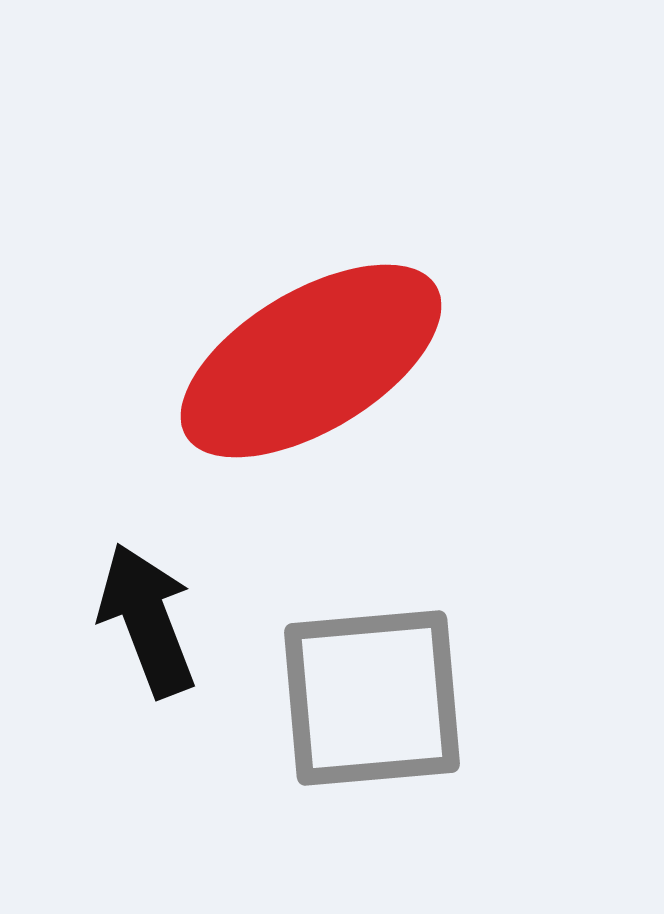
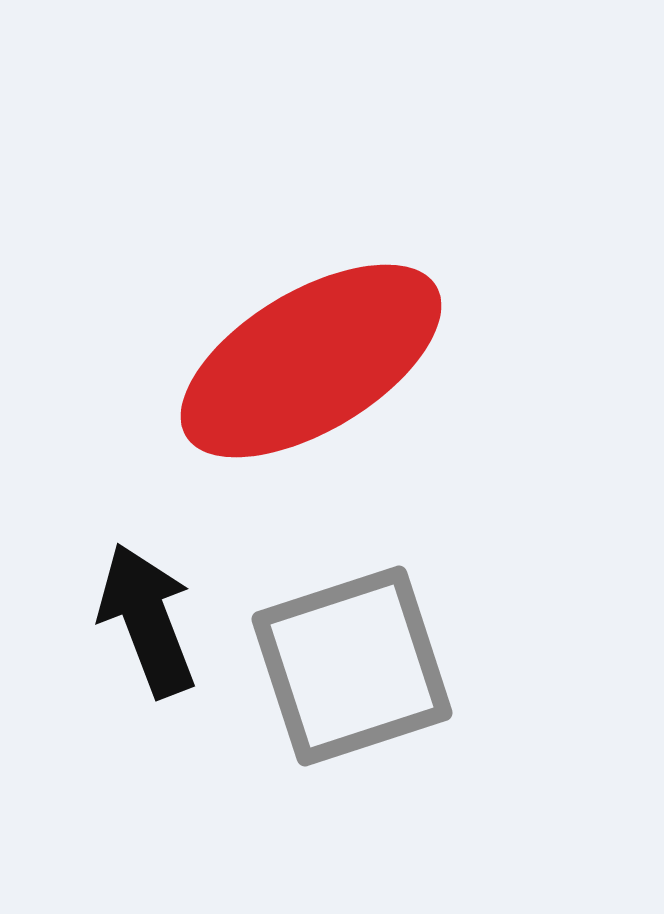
gray square: moved 20 px left, 32 px up; rotated 13 degrees counterclockwise
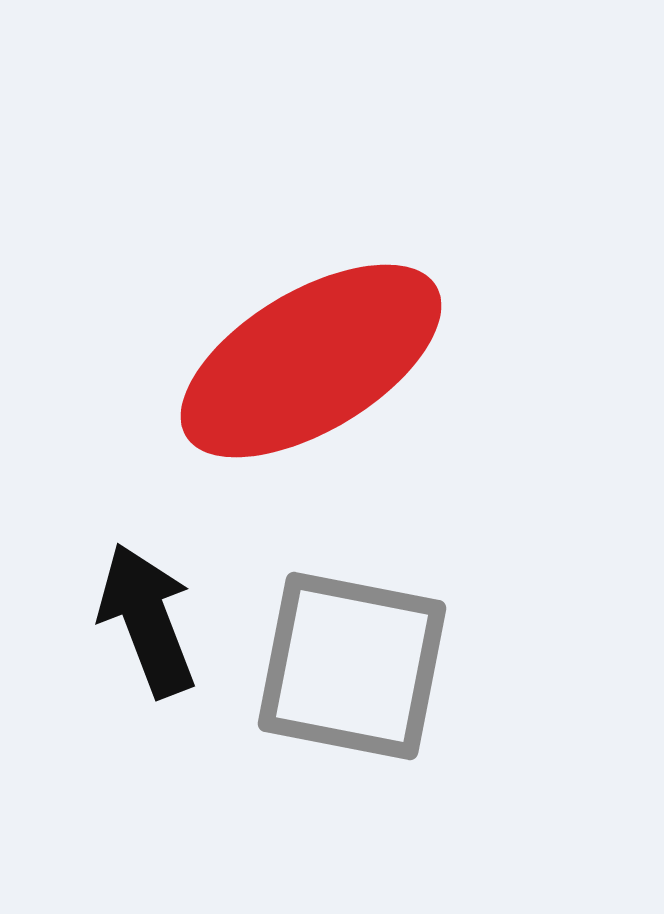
gray square: rotated 29 degrees clockwise
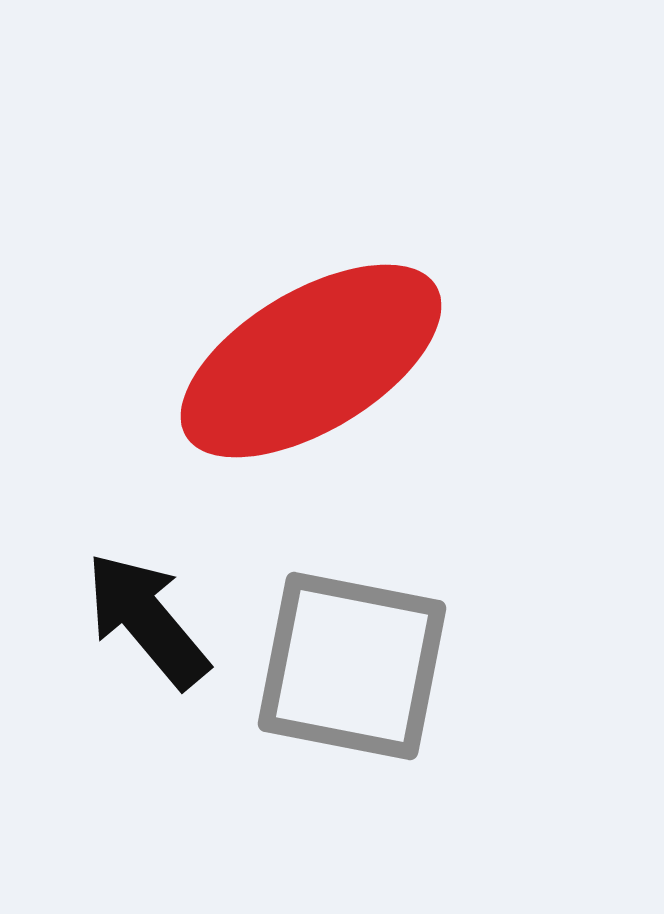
black arrow: rotated 19 degrees counterclockwise
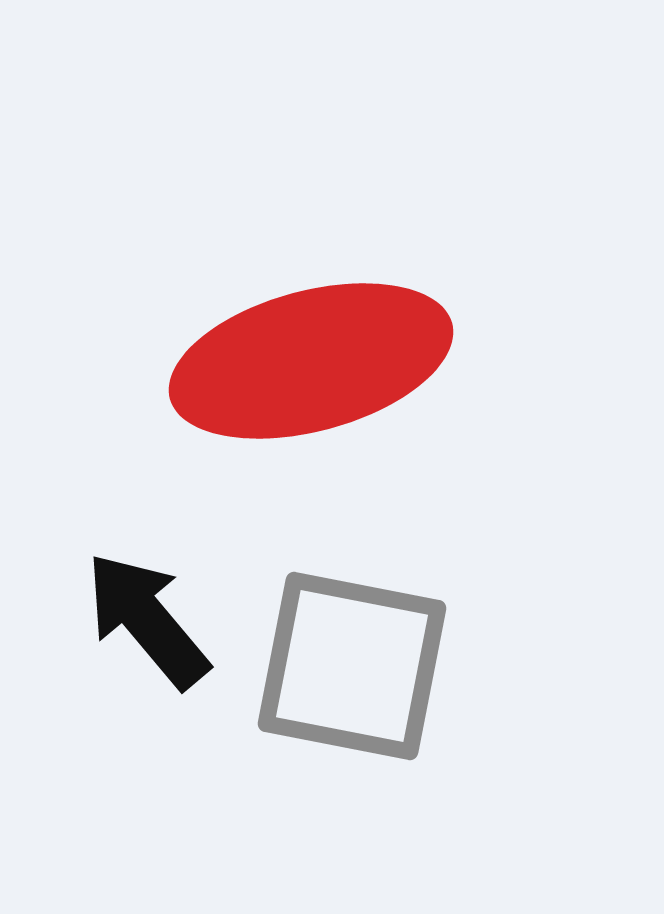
red ellipse: rotated 16 degrees clockwise
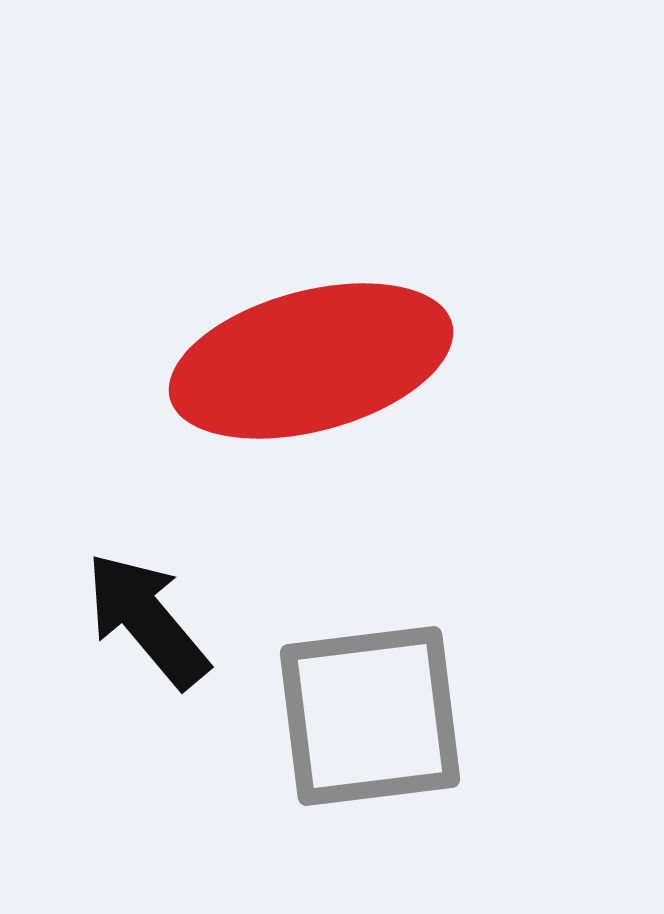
gray square: moved 18 px right, 50 px down; rotated 18 degrees counterclockwise
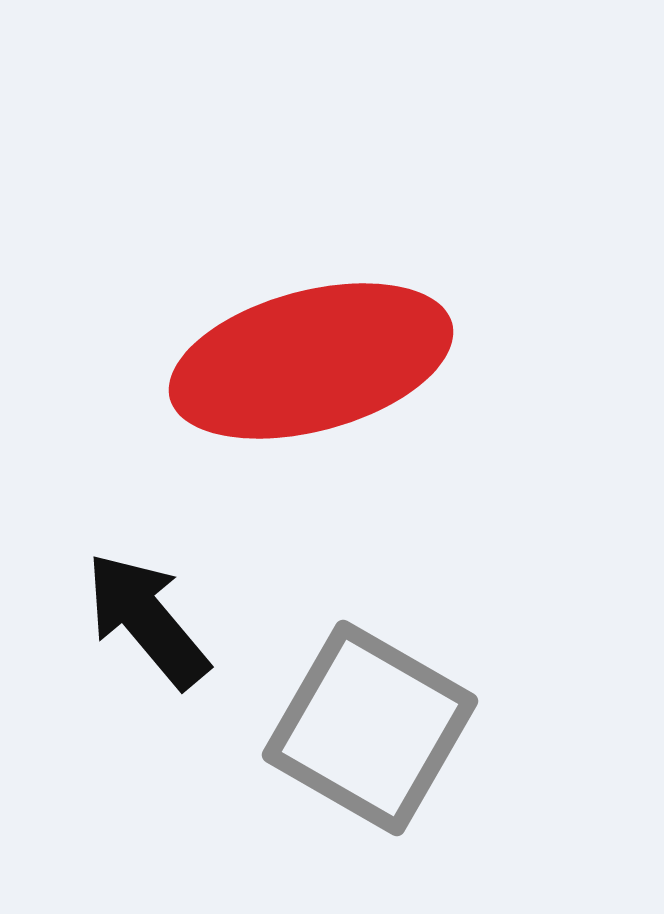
gray square: moved 12 px down; rotated 37 degrees clockwise
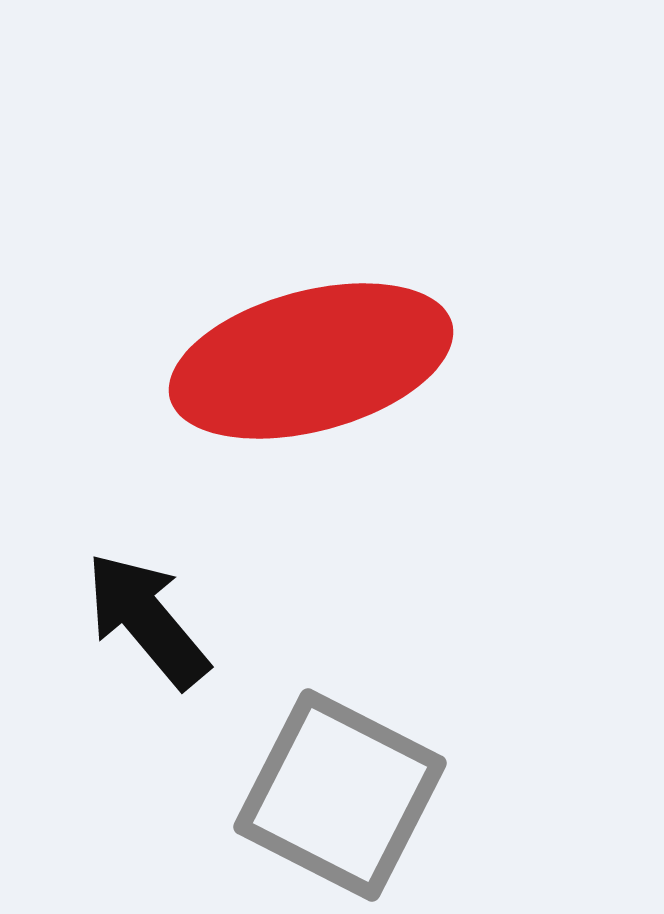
gray square: moved 30 px left, 67 px down; rotated 3 degrees counterclockwise
